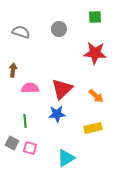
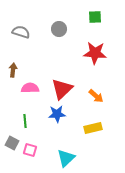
pink square: moved 2 px down
cyan triangle: rotated 12 degrees counterclockwise
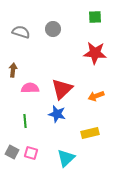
gray circle: moved 6 px left
orange arrow: rotated 119 degrees clockwise
blue star: rotated 18 degrees clockwise
yellow rectangle: moved 3 px left, 5 px down
gray square: moved 9 px down
pink square: moved 1 px right, 3 px down
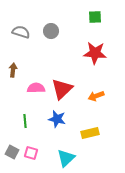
gray circle: moved 2 px left, 2 px down
pink semicircle: moved 6 px right
blue star: moved 5 px down
